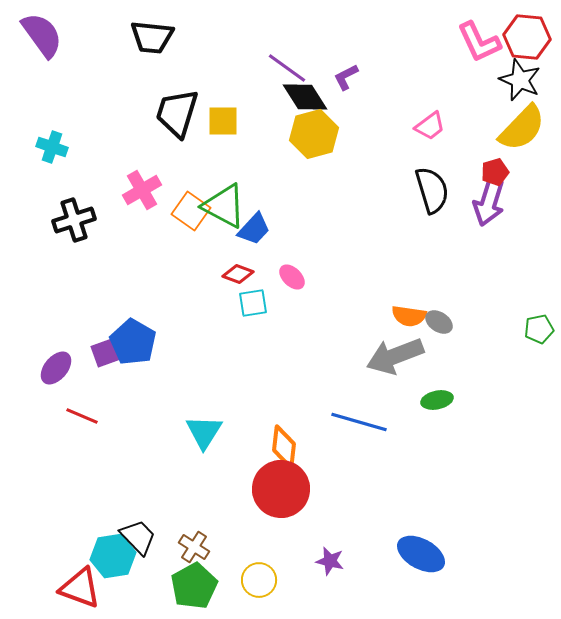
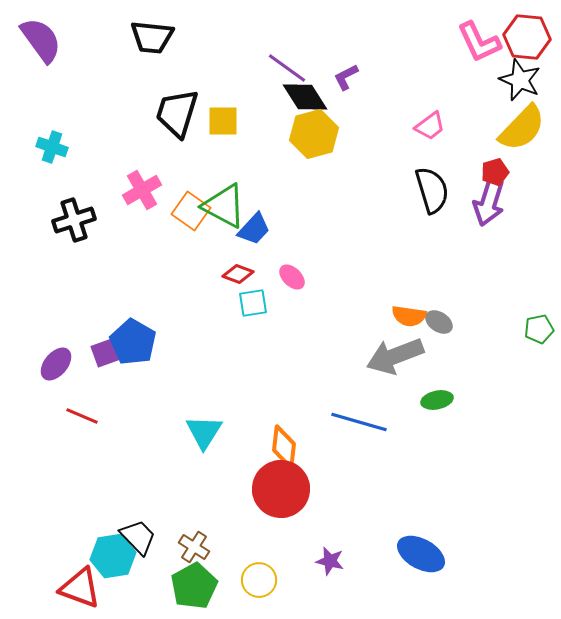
purple semicircle at (42, 35): moved 1 px left, 5 px down
purple ellipse at (56, 368): moved 4 px up
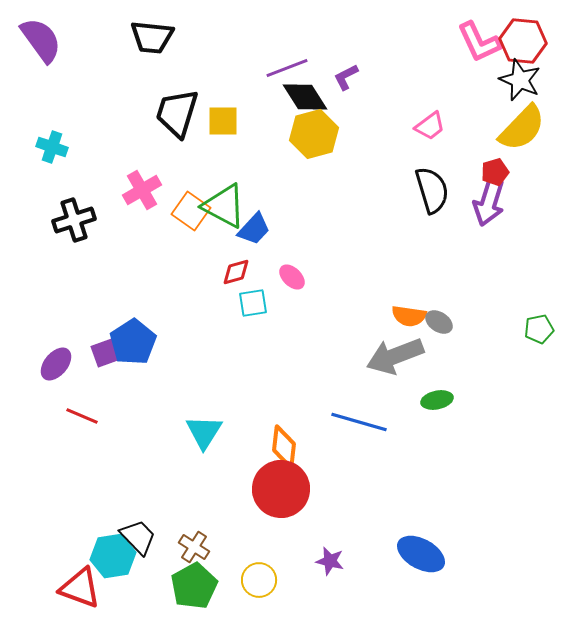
red hexagon at (527, 37): moved 4 px left, 4 px down
purple line at (287, 68): rotated 57 degrees counterclockwise
red diamond at (238, 274): moved 2 px left, 2 px up; rotated 36 degrees counterclockwise
blue pentagon at (133, 342): rotated 9 degrees clockwise
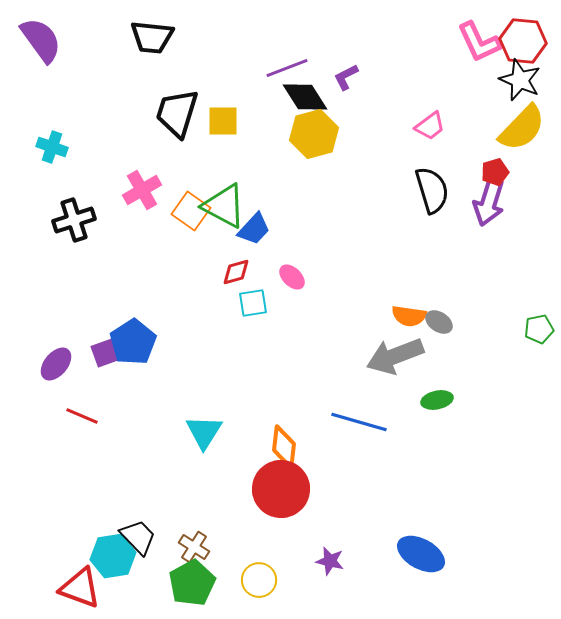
green pentagon at (194, 586): moved 2 px left, 3 px up
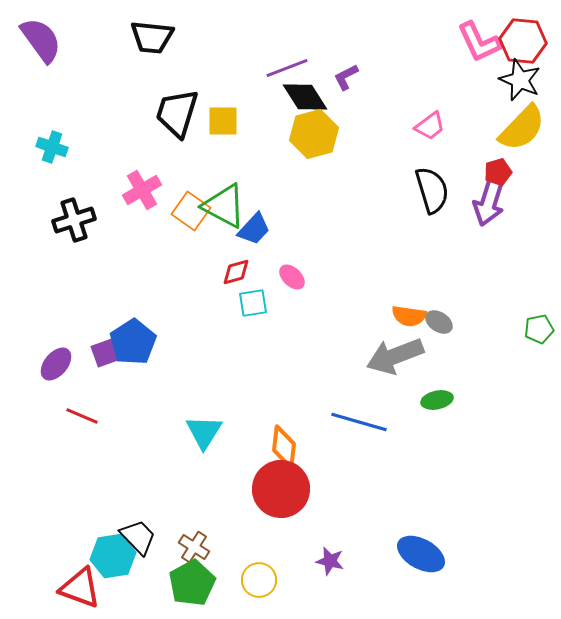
red pentagon at (495, 172): moved 3 px right
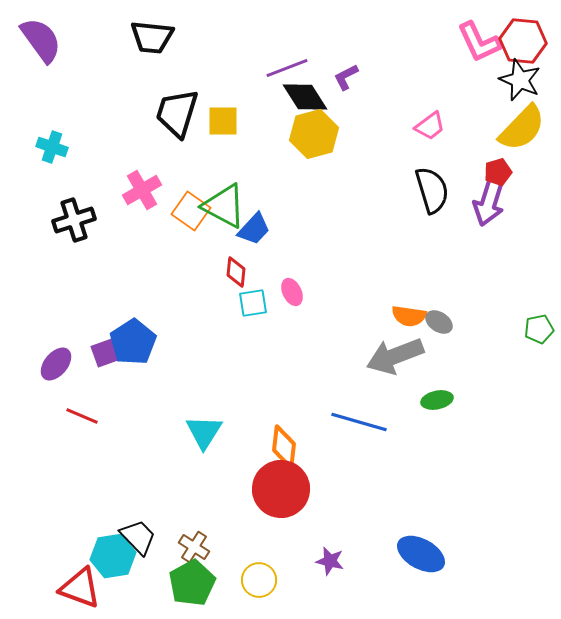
red diamond at (236, 272): rotated 68 degrees counterclockwise
pink ellipse at (292, 277): moved 15 px down; rotated 20 degrees clockwise
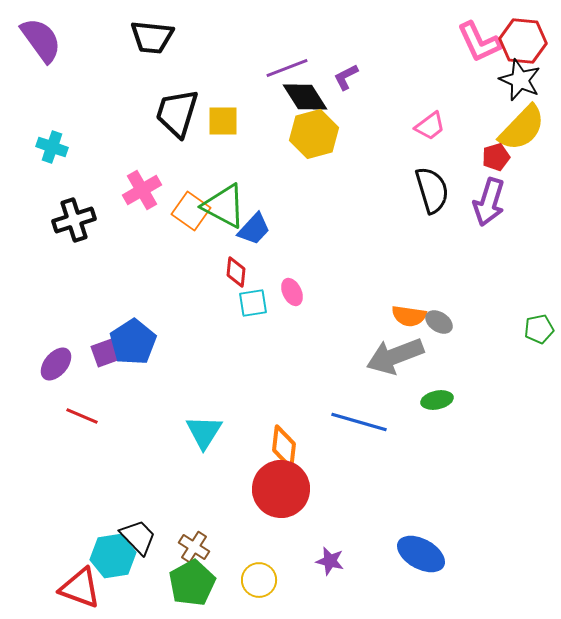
red pentagon at (498, 172): moved 2 px left, 15 px up
